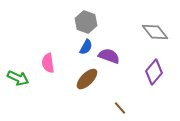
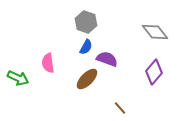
purple semicircle: moved 2 px left, 3 px down
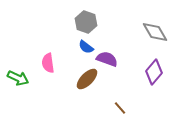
gray diamond: rotated 8 degrees clockwise
blue semicircle: rotated 98 degrees clockwise
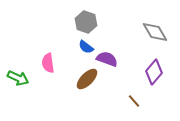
brown line: moved 14 px right, 7 px up
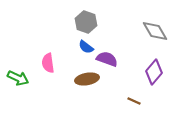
gray diamond: moved 1 px up
brown ellipse: rotated 35 degrees clockwise
brown line: rotated 24 degrees counterclockwise
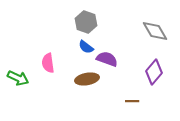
brown line: moved 2 px left; rotated 24 degrees counterclockwise
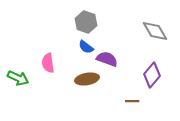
purple diamond: moved 2 px left, 3 px down
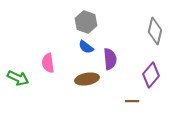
gray diamond: rotated 44 degrees clockwise
purple semicircle: moved 3 px right; rotated 65 degrees clockwise
purple diamond: moved 1 px left
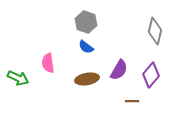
purple semicircle: moved 9 px right, 11 px down; rotated 35 degrees clockwise
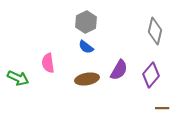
gray hexagon: rotated 15 degrees clockwise
brown line: moved 30 px right, 7 px down
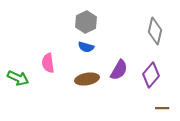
blue semicircle: rotated 21 degrees counterclockwise
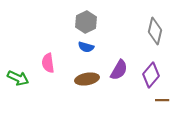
brown line: moved 8 px up
